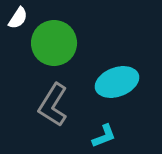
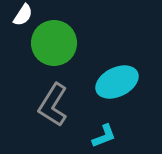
white semicircle: moved 5 px right, 3 px up
cyan ellipse: rotated 6 degrees counterclockwise
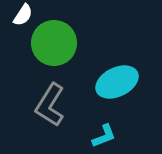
gray L-shape: moved 3 px left
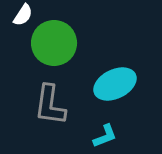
cyan ellipse: moved 2 px left, 2 px down
gray L-shape: rotated 24 degrees counterclockwise
cyan L-shape: moved 1 px right
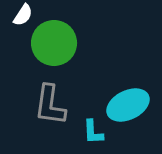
cyan ellipse: moved 13 px right, 21 px down
cyan L-shape: moved 12 px left, 4 px up; rotated 108 degrees clockwise
